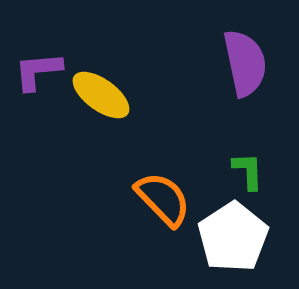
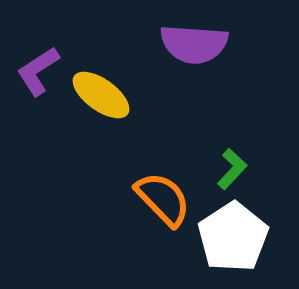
purple semicircle: moved 51 px left, 19 px up; rotated 106 degrees clockwise
purple L-shape: rotated 28 degrees counterclockwise
green L-shape: moved 16 px left, 2 px up; rotated 45 degrees clockwise
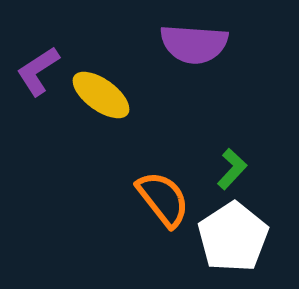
orange semicircle: rotated 6 degrees clockwise
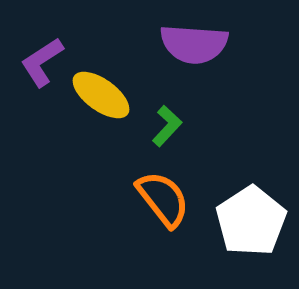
purple L-shape: moved 4 px right, 9 px up
green L-shape: moved 65 px left, 43 px up
white pentagon: moved 18 px right, 16 px up
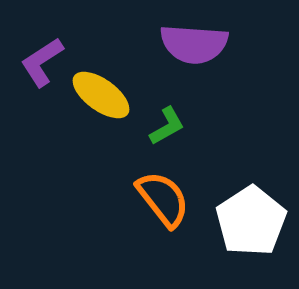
green L-shape: rotated 18 degrees clockwise
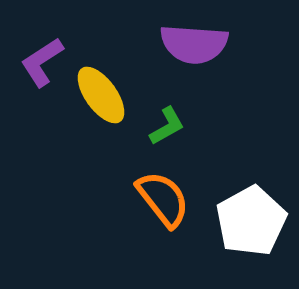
yellow ellipse: rotated 18 degrees clockwise
white pentagon: rotated 4 degrees clockwise
